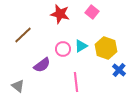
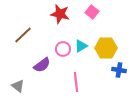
yellow hexagon: rotated 20 degrees counterclockwise
blue cross: rotated 32 degrees counterclockwise
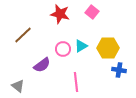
yellow hexagon: moved 2 px right
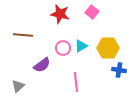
brown line: rotated 48 degrees clockwise
pink circle: moved 1 px up
gray triangle: rotated 40 degrees clockwise
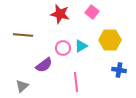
yellow hexagon: moved 2 px right, 8 px up
purple semicircle: moved 2 px right
gray triangle: moved 4 px right
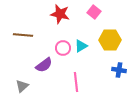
pink square: moved 2 px right
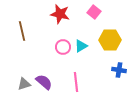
brown line: moved 1 px left, 4 px up; rotated 72 degrees clockwise
pink circle: moved 1 px up
purple semicircle: moved 17 px down; rotated 102 degrees counterclockwise
gray triangle: moved 2 px right, 2 px up; rotated 24 degrees clockwise
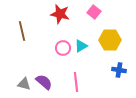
pink circle: moved 1 px down
gray triangle: rotated 32 degrees clockwise
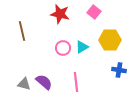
cyan triangle: moved 1 px right, 1 px down
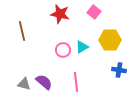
pink circle: moved 2 px down
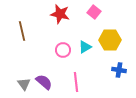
cyan triangle: moved 3 px right
gray triangle: rotated 40 degrees clockwise
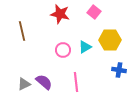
gray triangle: rotated 40 degrees clockwise
